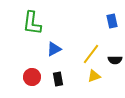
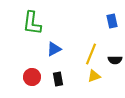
yellow line: rotated 15 degrees counterclockwise
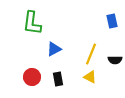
yellow triangle: moved 4 px left, 1 px down; rotated 48 degrees clockwise
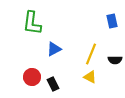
black rectangle: moved 5 px left, 5 px down; rotated 16 degrees counterclockwise
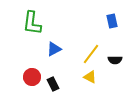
yellow line: rotated 15 degrees clockwise
